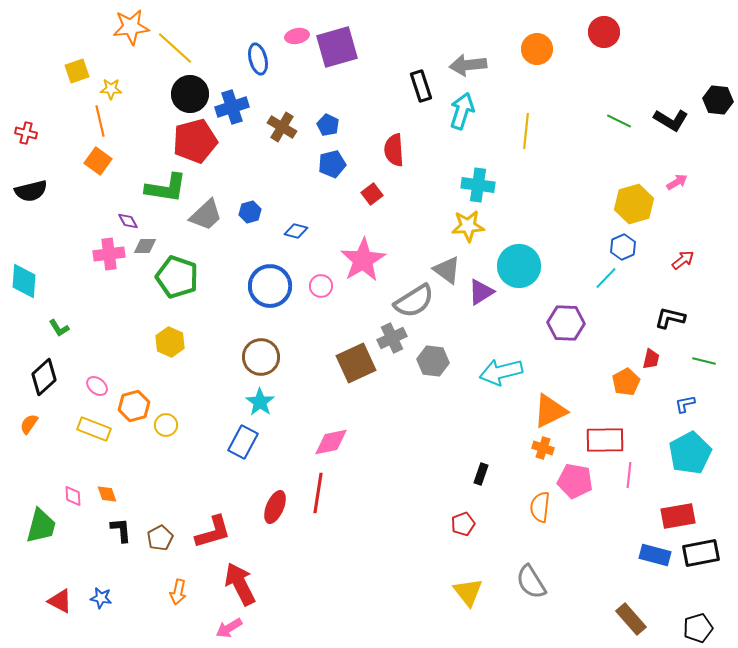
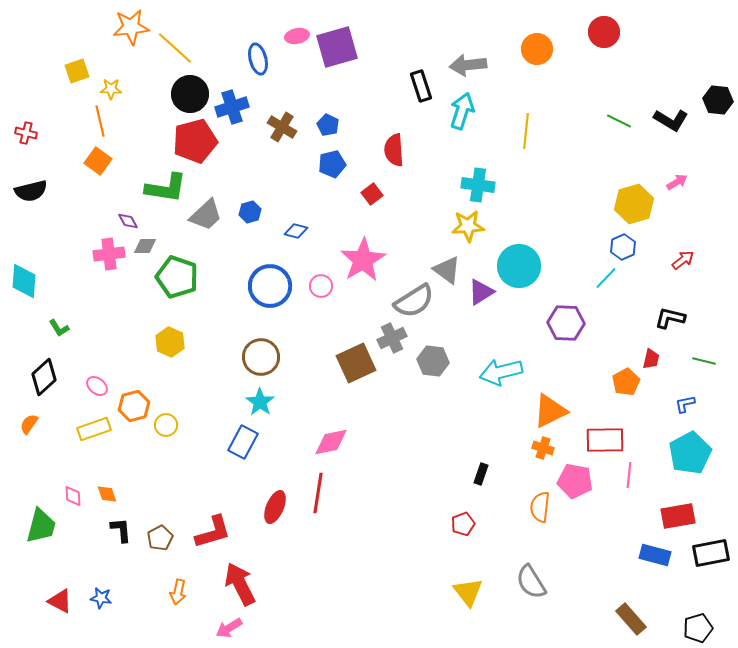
yellow rectangle at (94, 429): rotated 40 degrees counterclockwise
black rectangle at (701, 553): moved 10 px right
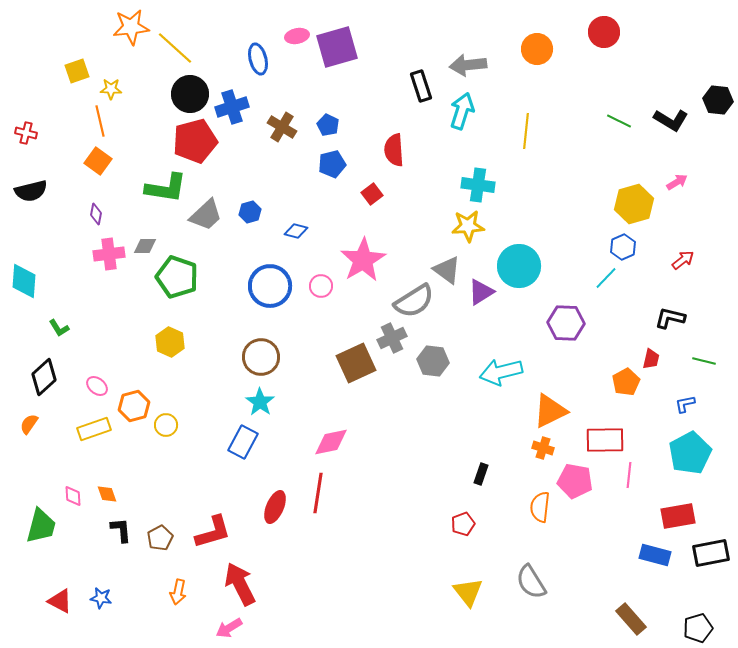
purple diamond at (128, 221): moved 32 px left, 7 px up; rotated 40 degrees clockwise
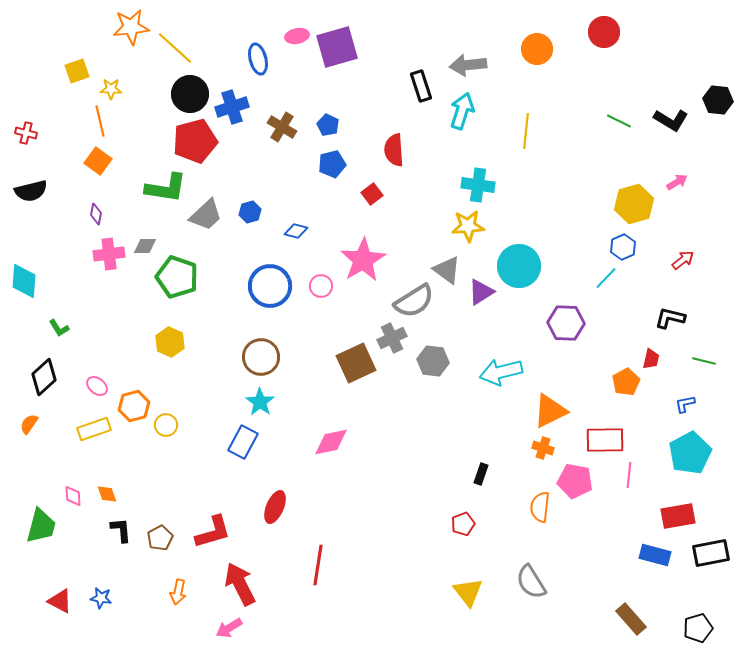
red line at (318, 493): moved 72 px down
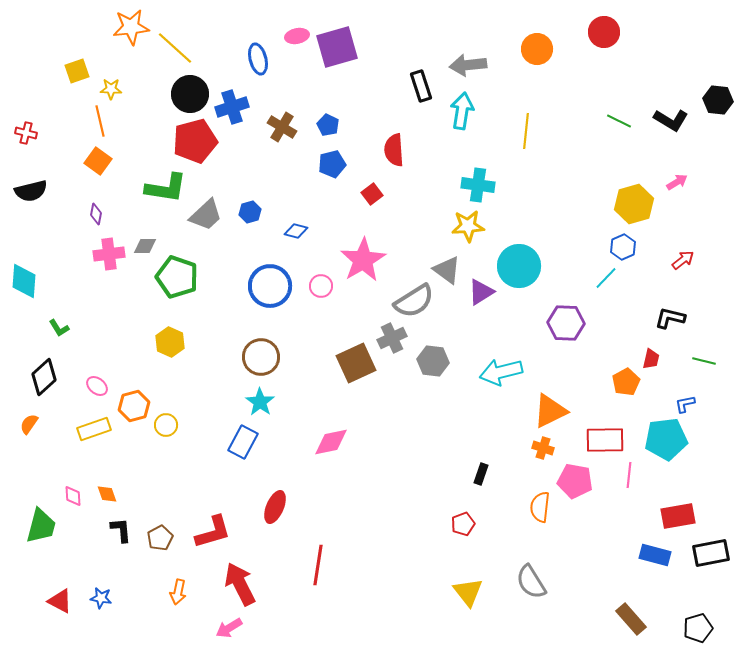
cyan arrow at (462, 111): rotated 9 degrees counterclockwise
cyan pentagon at (690, 453): moved 24 px left, 14 px up; rotated 21 degrees clockwise
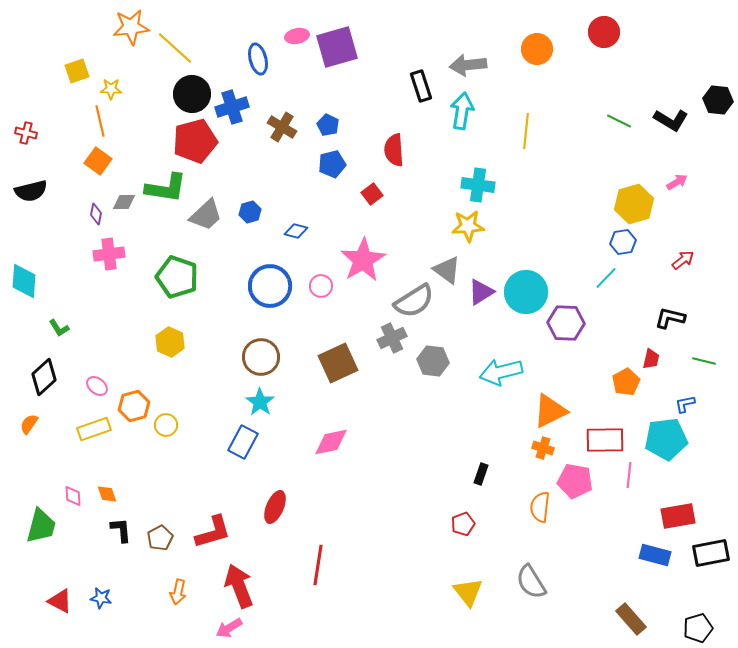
black circle at (190, 94): moved 2 px right
gray diamond at (145, 246): moved 21 px left, 44 px up
blue hexagon at (623, 247): moved 5 px up; rotated 15 degrees clockwise
cyan circle at (519, 266): moved 7 px right, 26 px down
brown square at (356, 363): moved 18 px left
red arrow at (240, 584): moved 1 px left, 2 px down; rotated 6 degrees clockwise
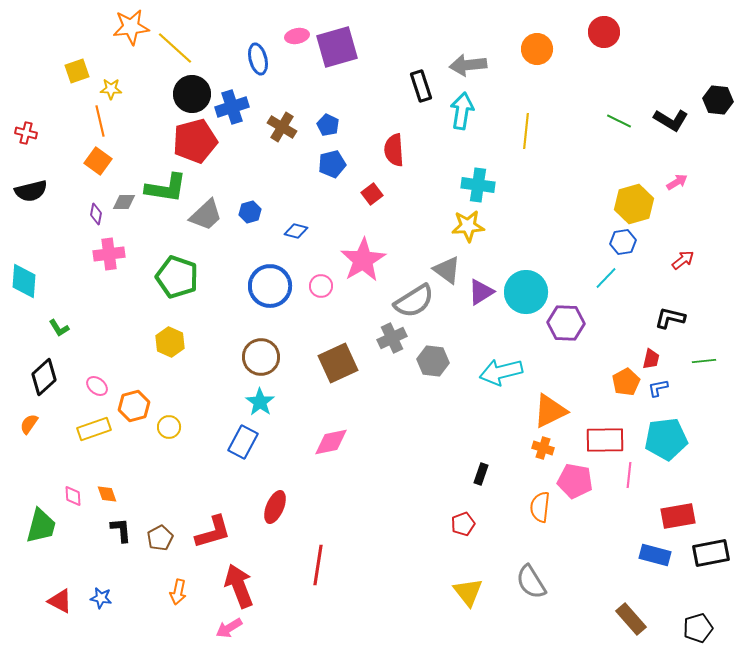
green line at (704, 361): rotated 20 degrees counterclockwise
blue L-shape at (685, 404): moved 27 px left, 16 px up
yellow circle at (166, 425): moved 3 px right, 2 px down
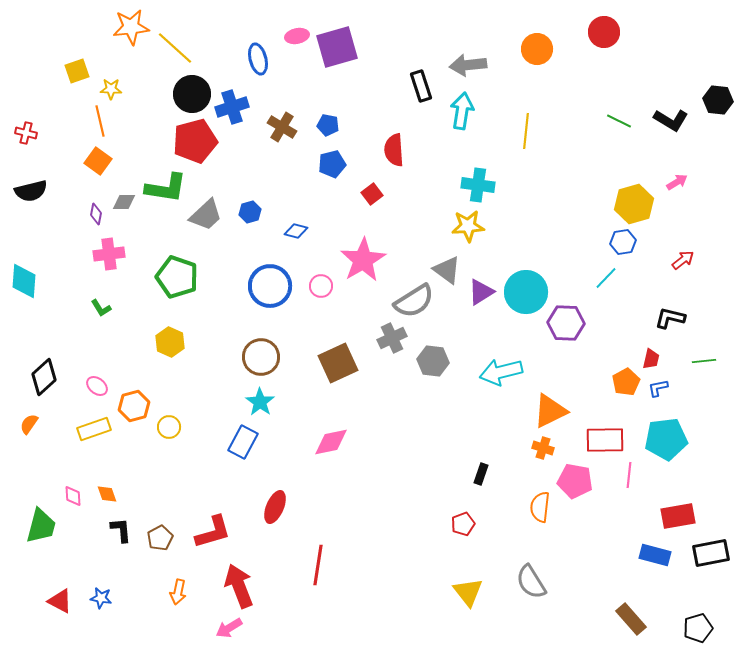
blue pentagon at (328, 125): rotated 15 degrees counterclockwise
green L-shape at (59, 328): moved 42 px right, 20 px up
